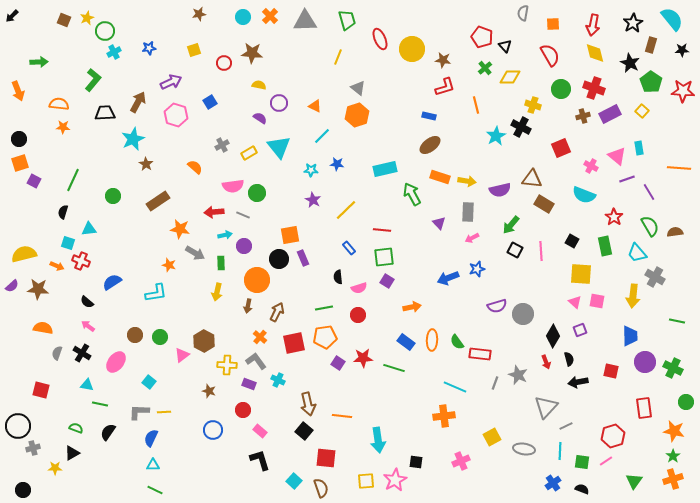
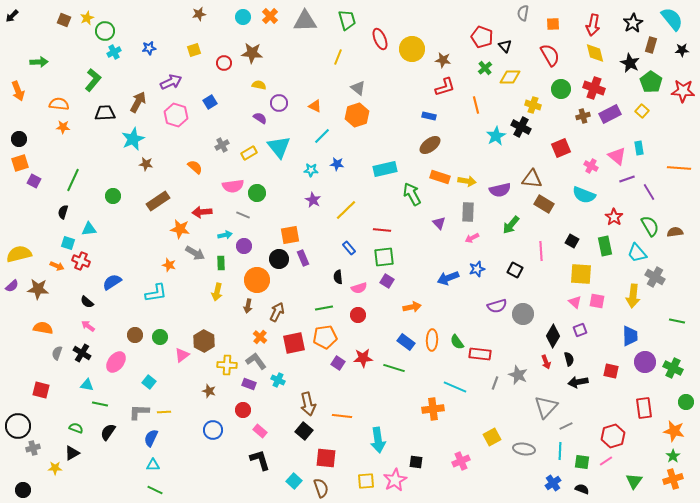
brown star at (146, 164): rotated 24 degrees counterclockwise
red arrow at (214, 212): moved 12 px left
black square at (515, 250): moved 20 px down
yellow semicircle at (24, 254): moved 5 px left
orange cross at (444, 416): moved 11 px left, 7 px up
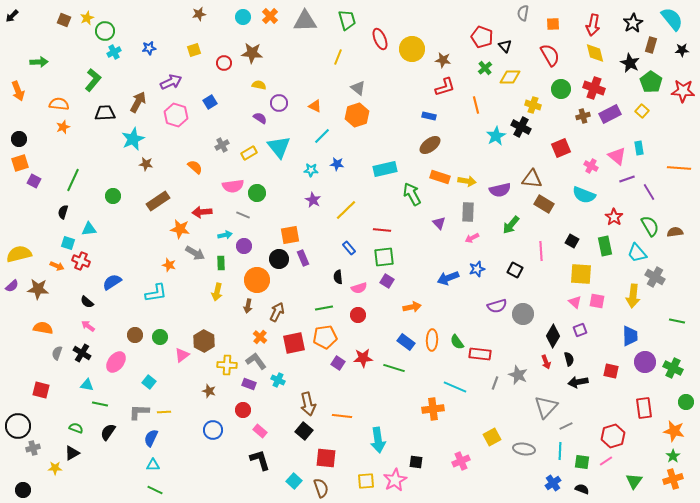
orange star at (63, 127): rotated 24 degrees counterclockwise
